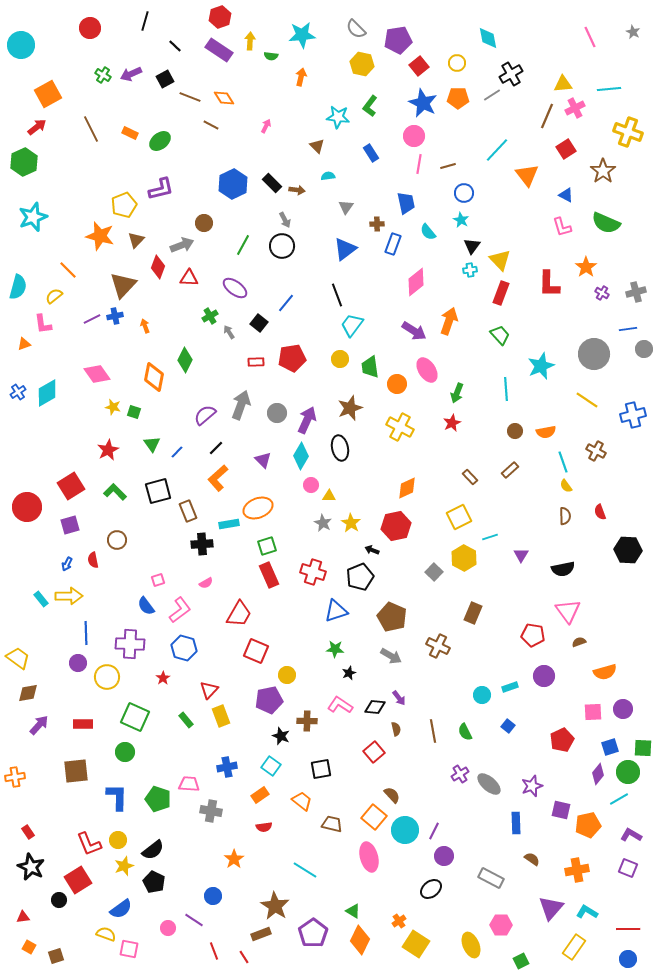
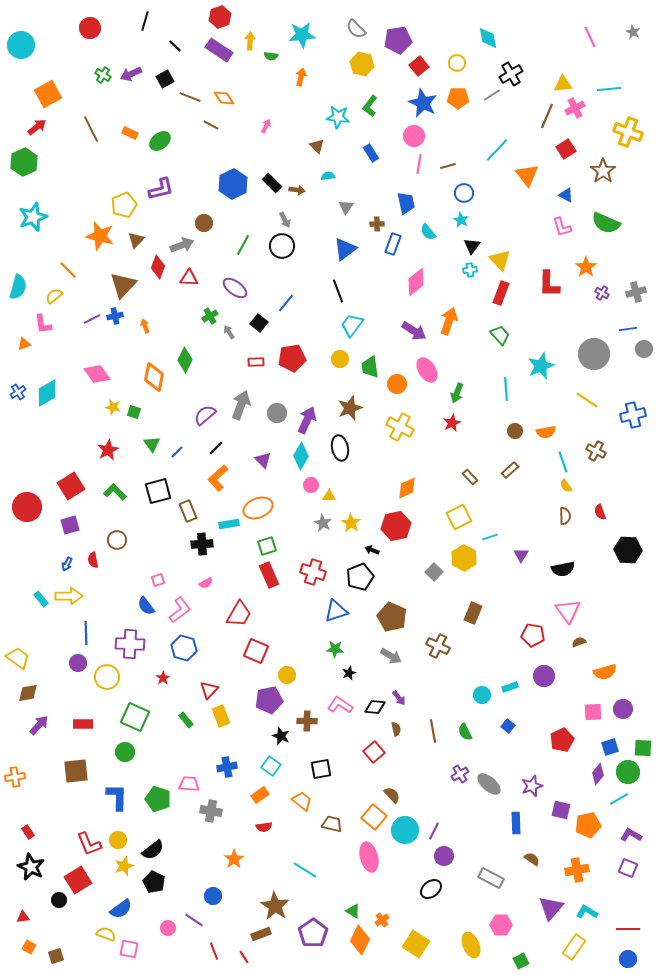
black line at (337, 295): moved 1 px right, 4 px up
orange cross at (399, 921): moved 17 px left, 1 px up
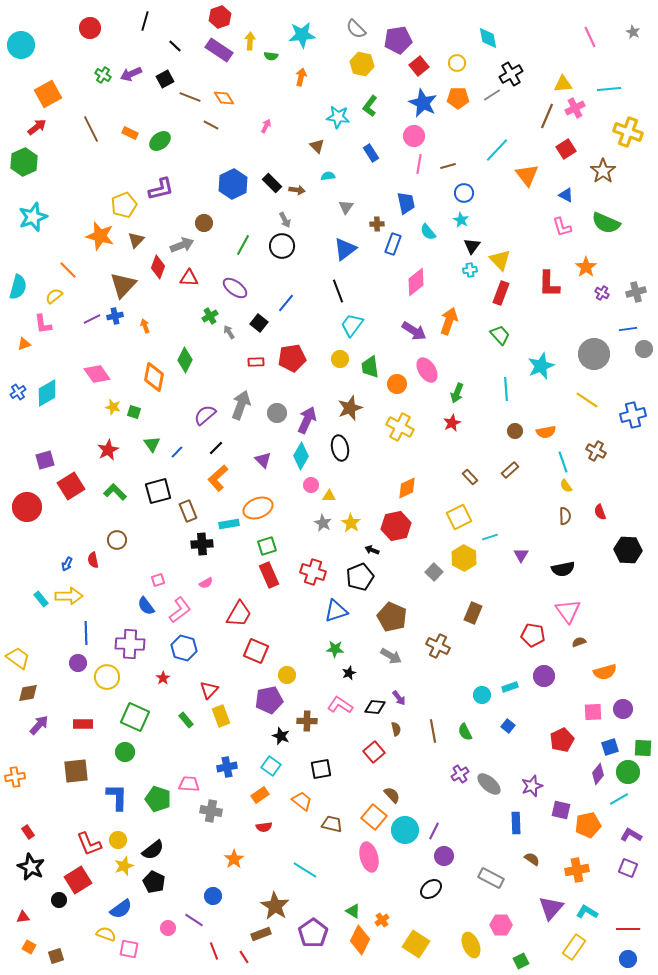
purple square at (70, 525): moved 25 px left, 65 px up
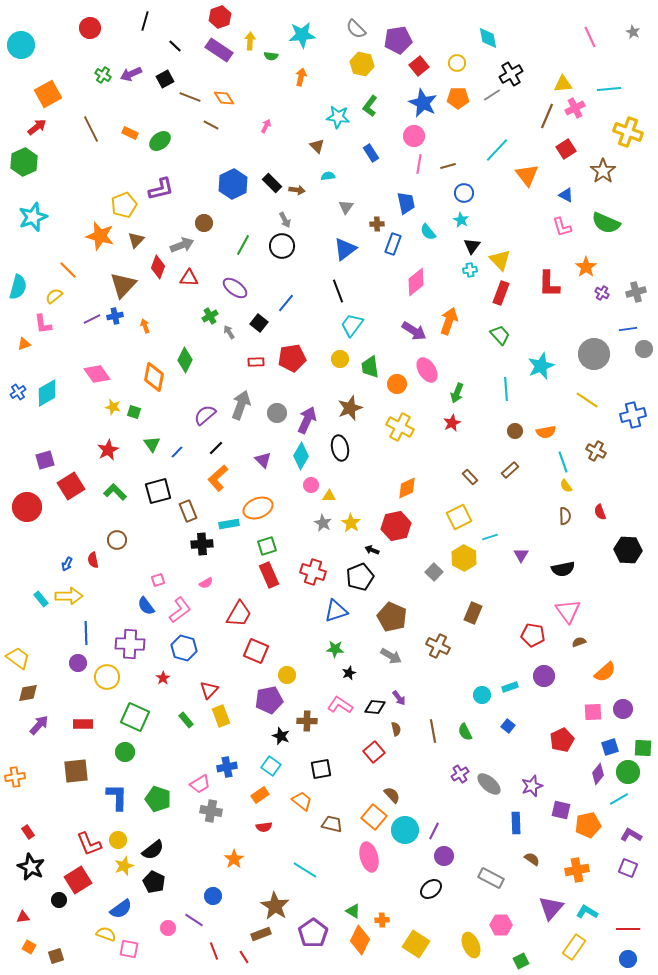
orange semicircle at (605, 672): rotated 25 degrees counterclockwise
pink trapezoid at (189, 784): moved 11 px right; rotated 145 degrees clockwise
orange cross at (382, 920): rotated 32 degrees clockwise
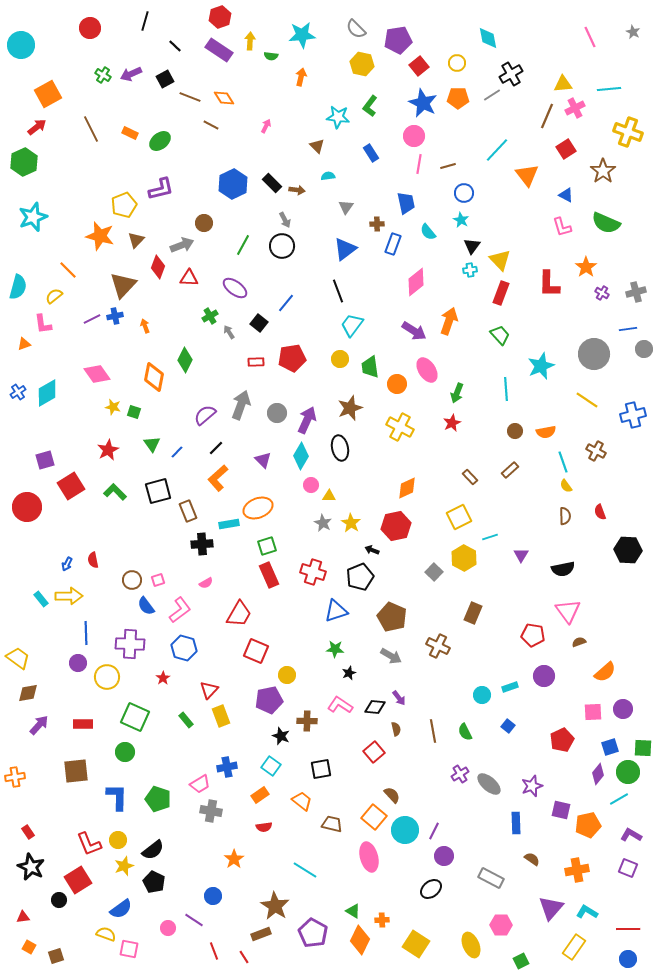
brown circle at (117, 540): moved 15 px right, 40 px down
purple pentagon at (313, 933): rotated 8 degrees counterclockwise
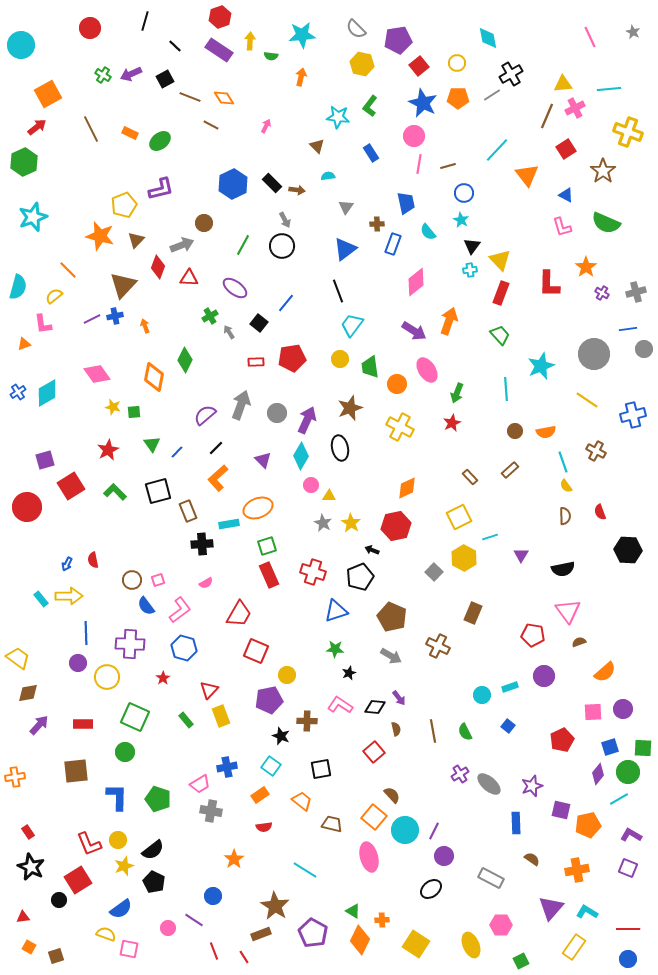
green square at (134, 412): rotated 24 degrees counterclockwise
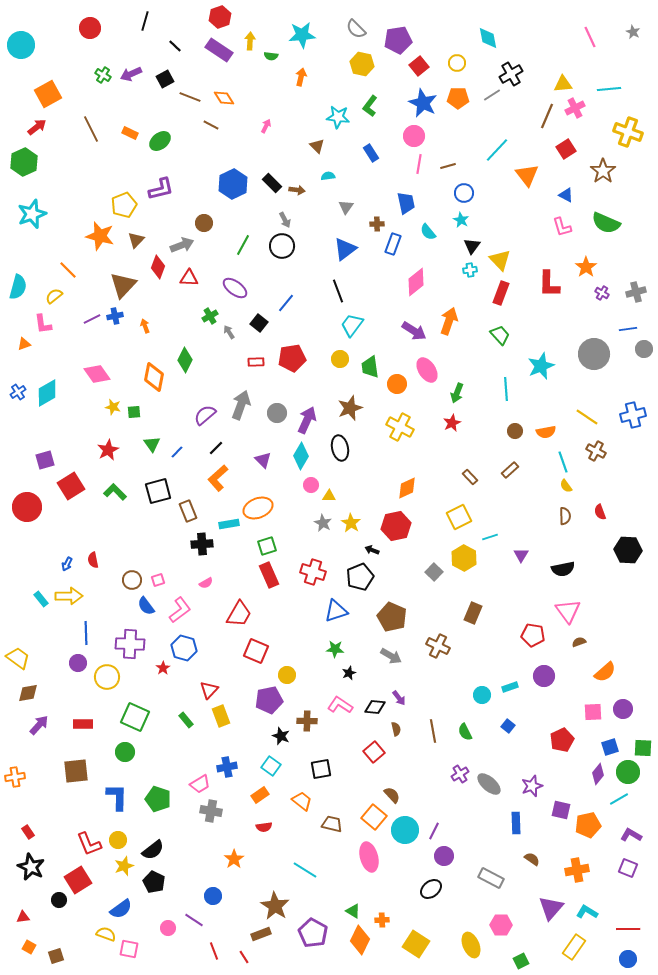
cyan star at (33, 217): moved 1 px left, 3 px up
yellow line at (587, 400): moved 17 px down
red star at (163, 678): moved 10 px up
